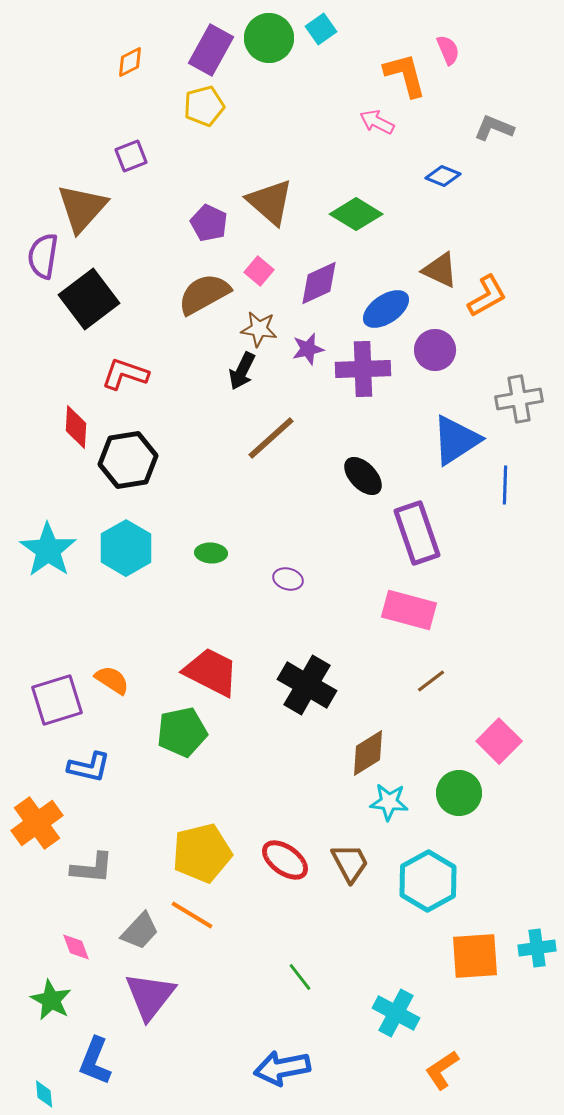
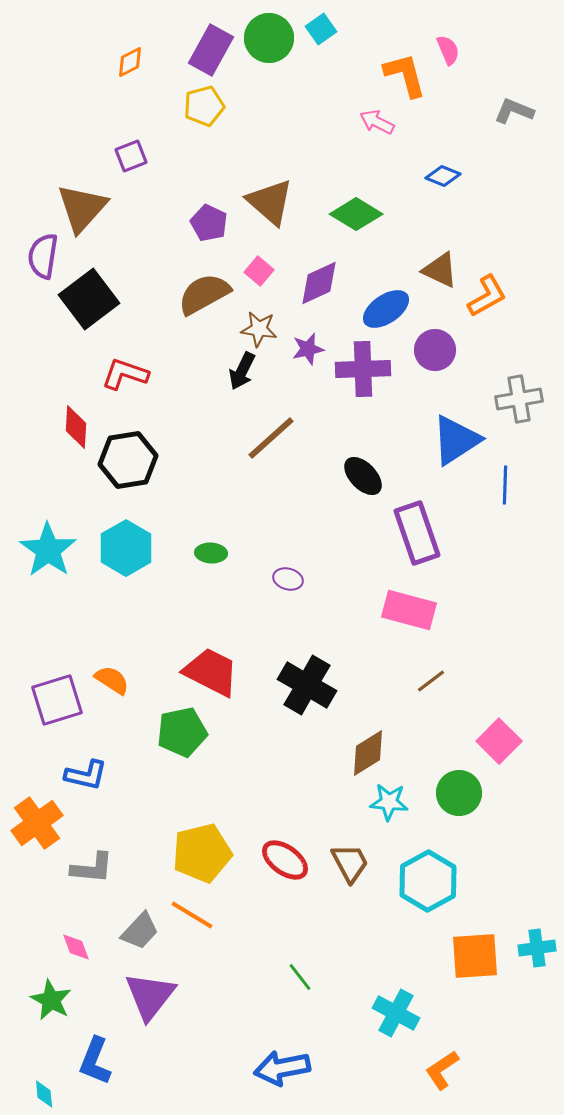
gray L-shape at (494, 128): moved 20 px right, 17 px up
blue L-shape at (89, 767): moved 3 px left, 8 px down
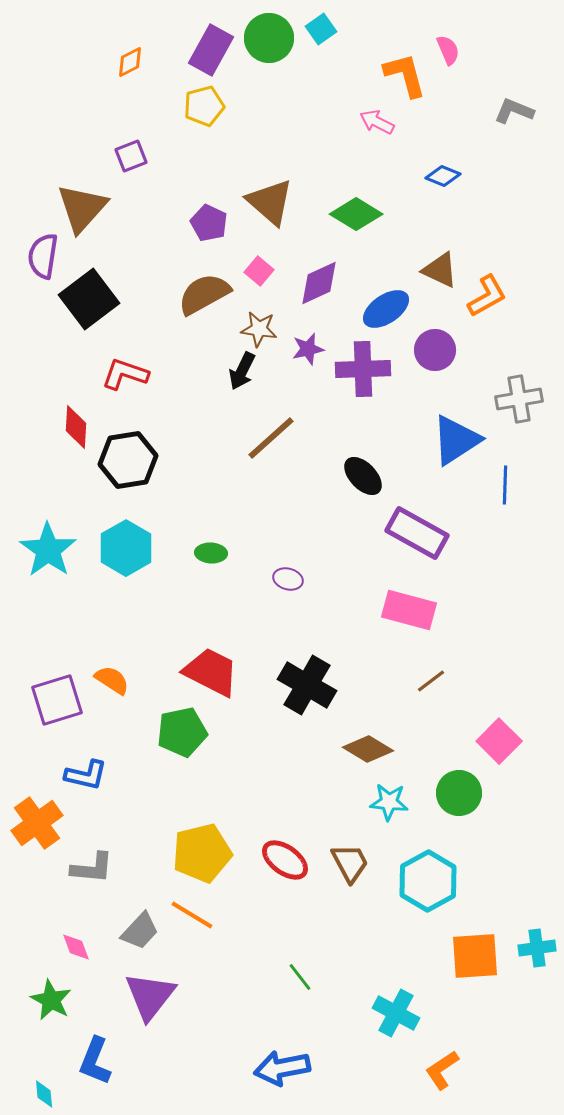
purple rectangle at (417, 533): rotated 42 degrees counterclockwise
brown diamond at (368, 753): moved 4 px up; rotated 63 degrees clockwise
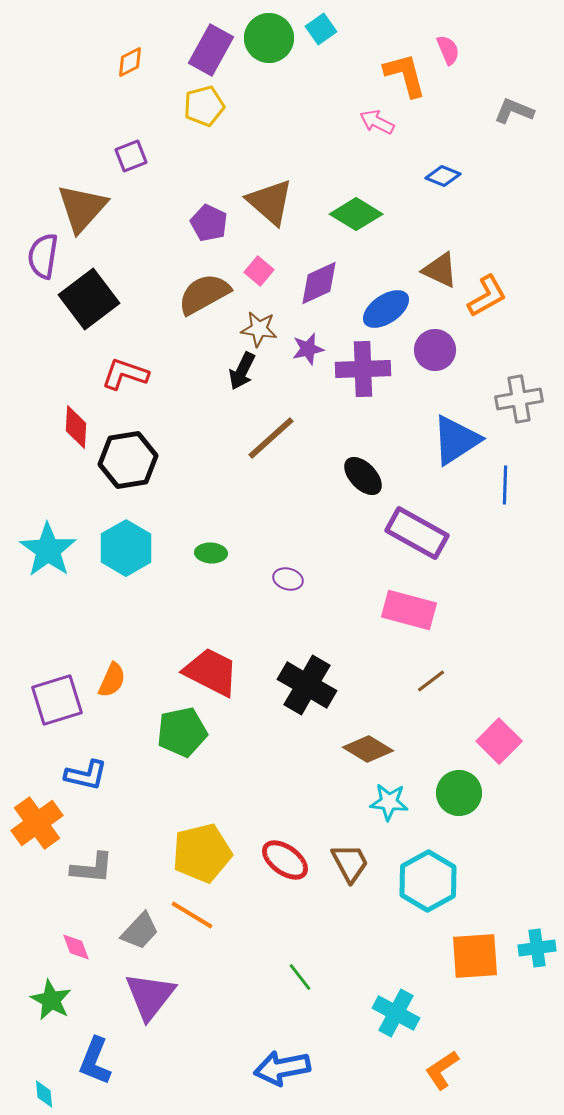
orange semicircle at (112, 680): rotated 81 degrees clockwise
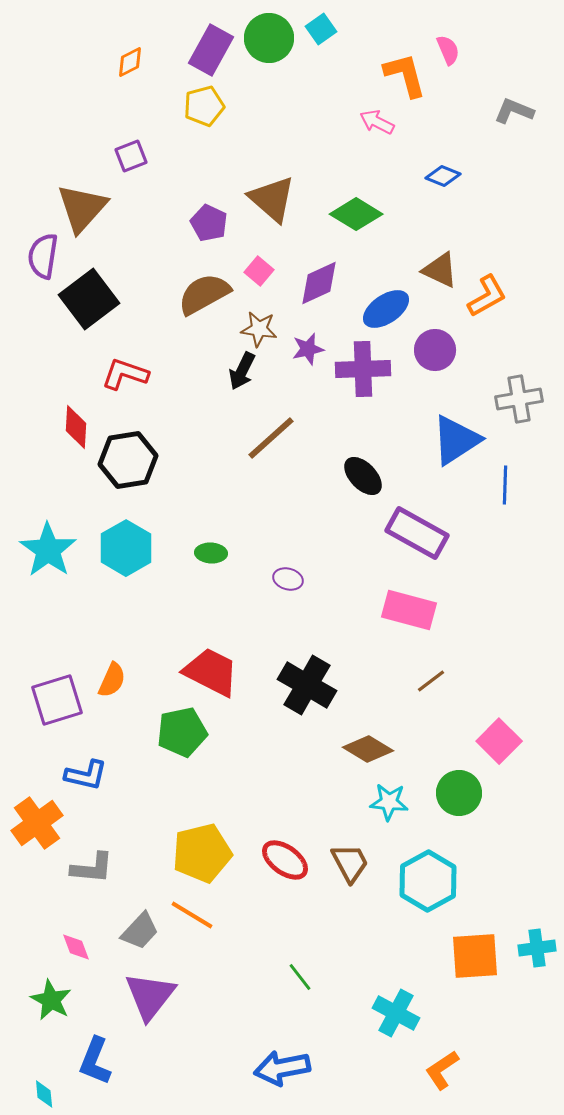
brown triangle at (270, 202): moved 2 px right, 3 px up
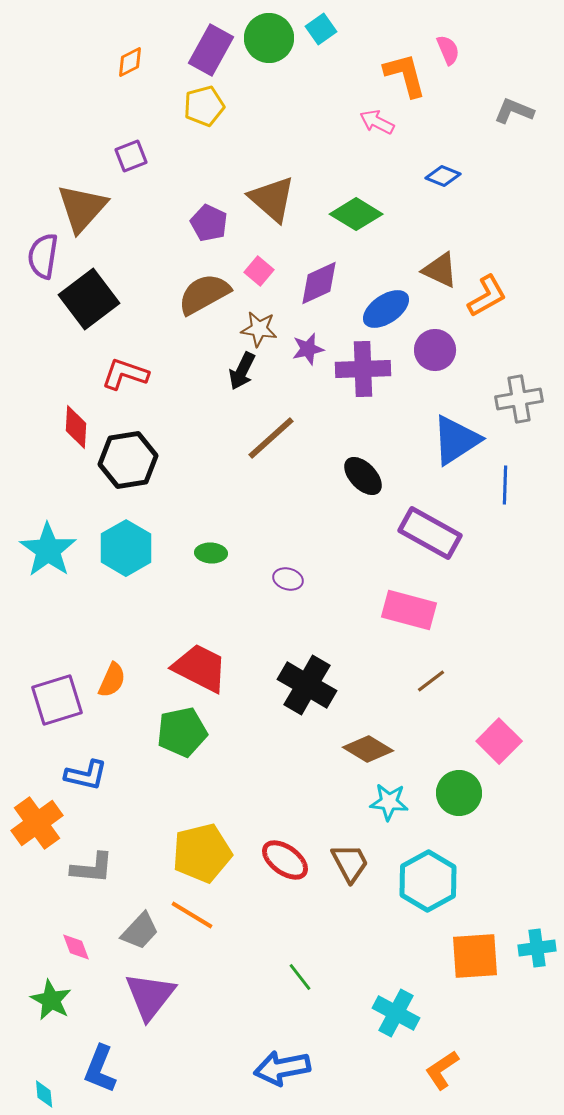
purple rectangle at (417, 533): moved 13 px right
red trapezoid at (211, 672): moved 11 px left, 4 px up
blue L-shape at (95, 1061): moved 5 px right, 8 px down
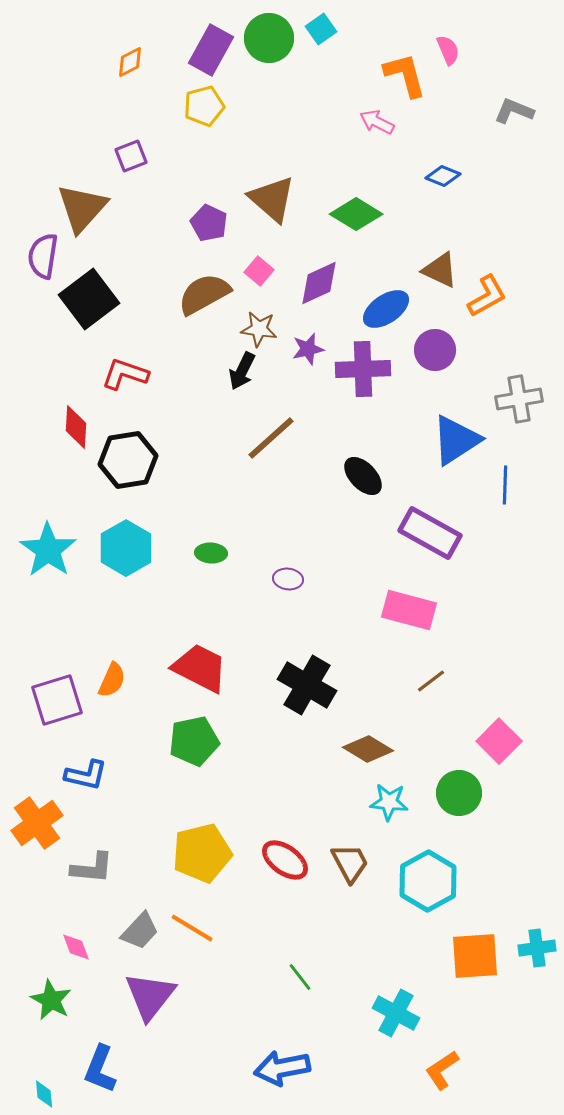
purple ellipse at (288, 579): rotated 8 degrees counterclockwise
green pentagon at (182, 732): moved 12 px right, 9 px down
orange line at (192, 915): moved 13 px down
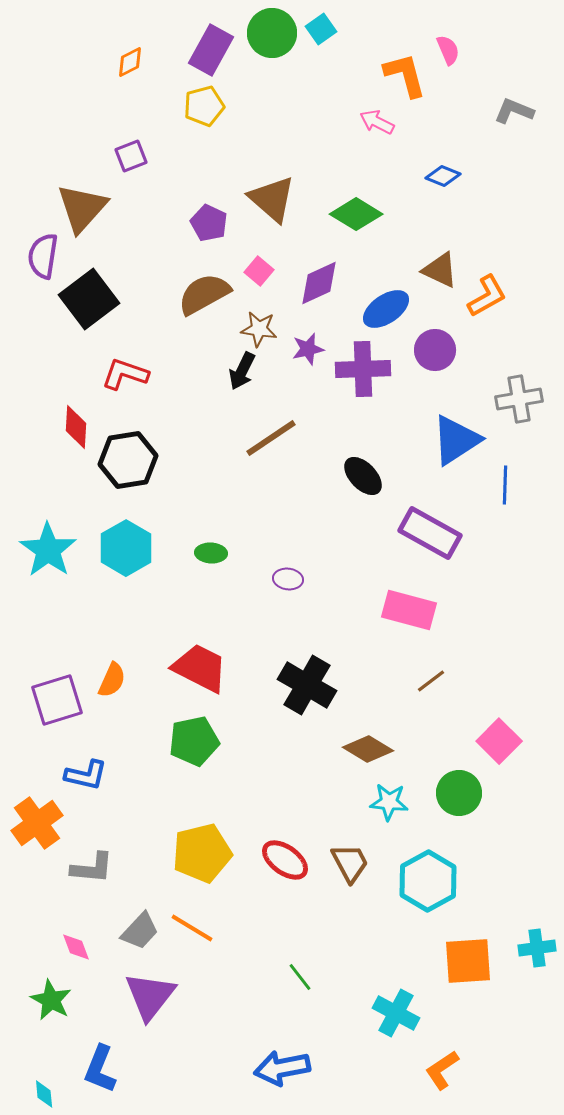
green circle at (269, 38): moved 3 px right, 5 px up
brown line at (271, 438): rotated 8 degrees clockwise
orange square at (475, 956): moved 7 px left, 5 px down
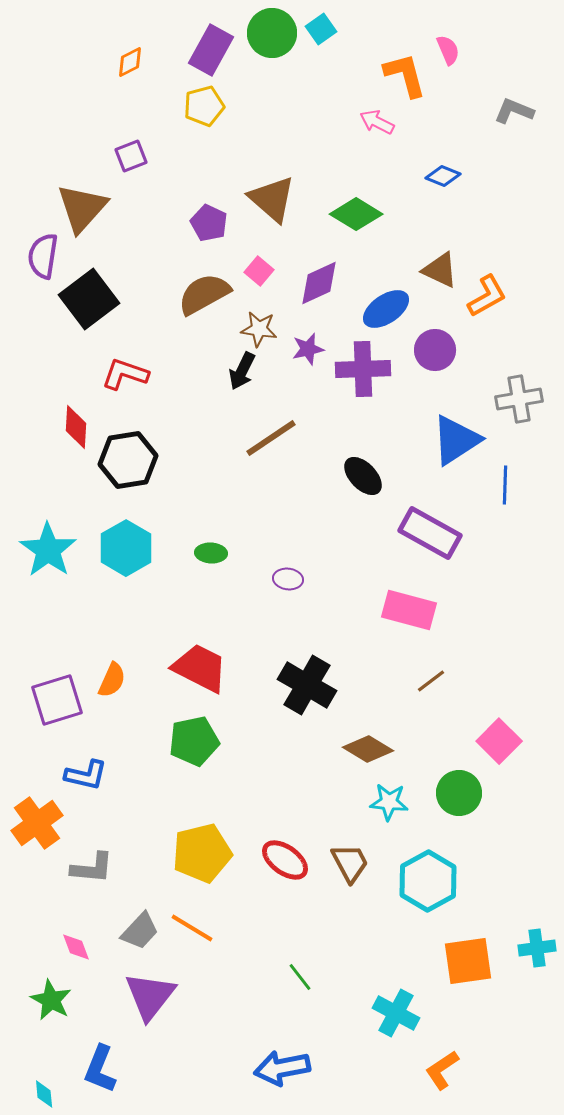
orange square at (468, 961): rotated 4 degrees counterclockwise
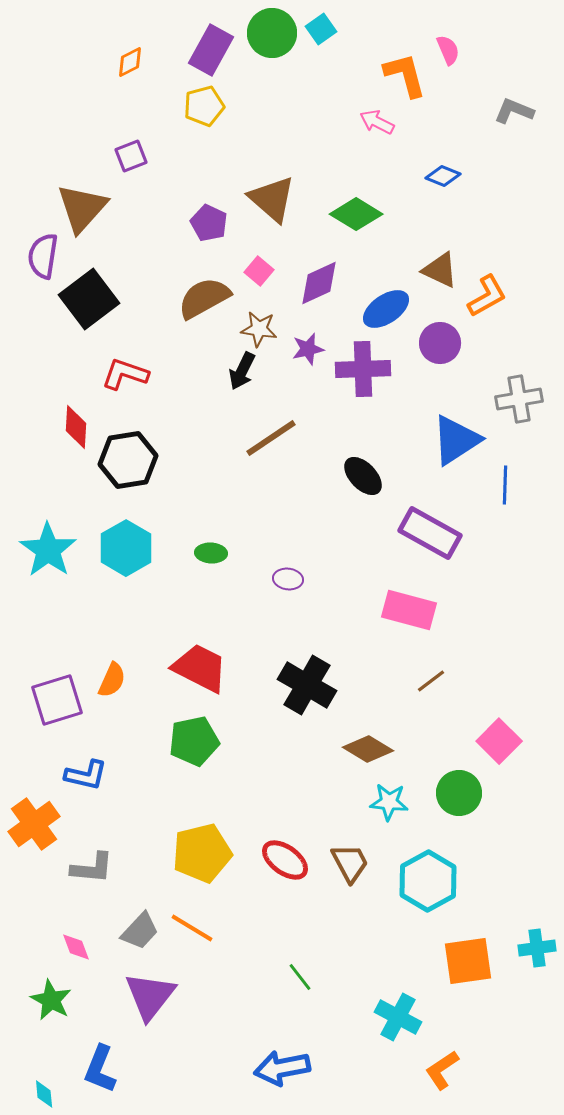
brown semicircle at (204, 294): moved 4 px down
purple circle at (435, 350): moved 5 px right, 7 px up
orange cross at (37, 823): moved 3 px left, 1 px down
cyan cross at (396, 1013): moved 2 px right, 4 px down
